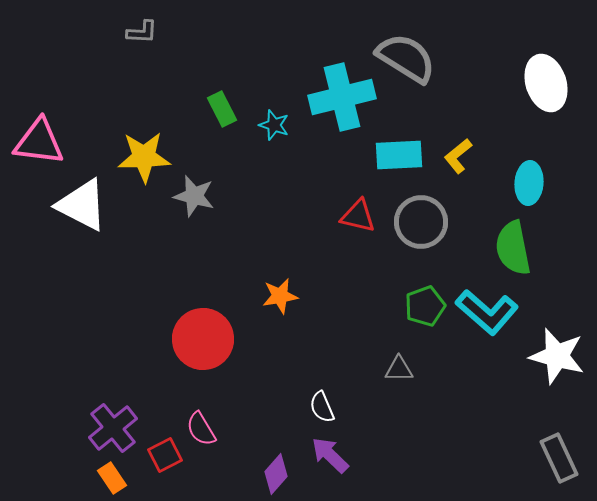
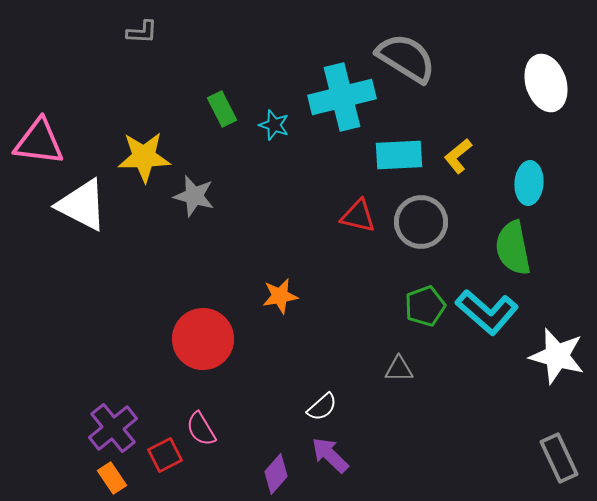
white semicircle: rotated 108 degrees counterclockwise
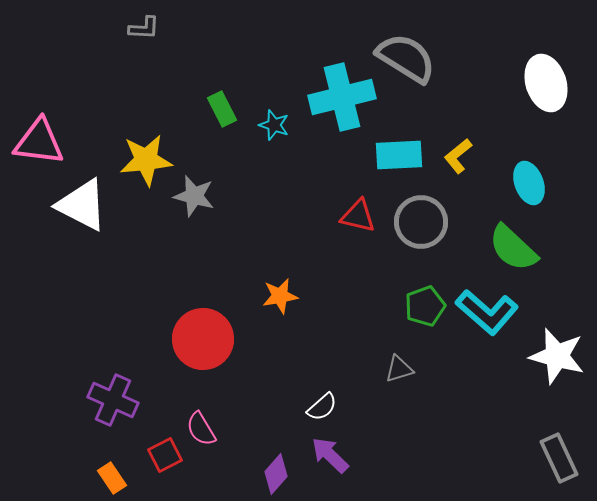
gray L-shape: moved 2 px right, 4 px up
yellow star: moved 2 px right, 3 px down; rotated 4 degrees counterclockwise
cyan ellipse: rotated 24 degrees counterclockwise
green semicircle: rotated 36 degrees counterclockwise
gray triangle: rotated 16 degrees counterclockwise
purple cross: moved 28 px up; rotated 27 degrees counterclockwise
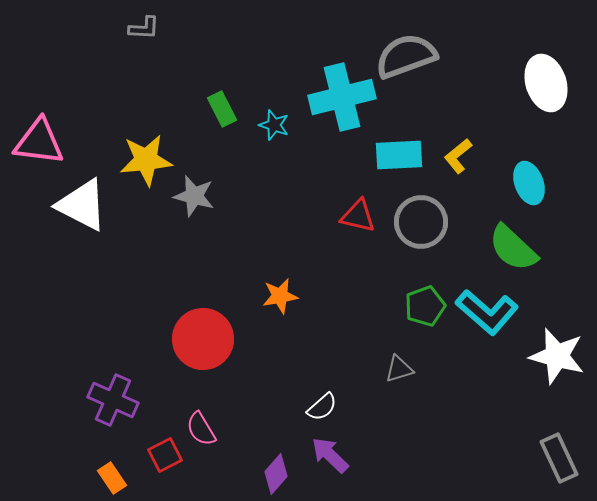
gray semicircle: moved 2 px up; rotated 52 degrees counterclockwise
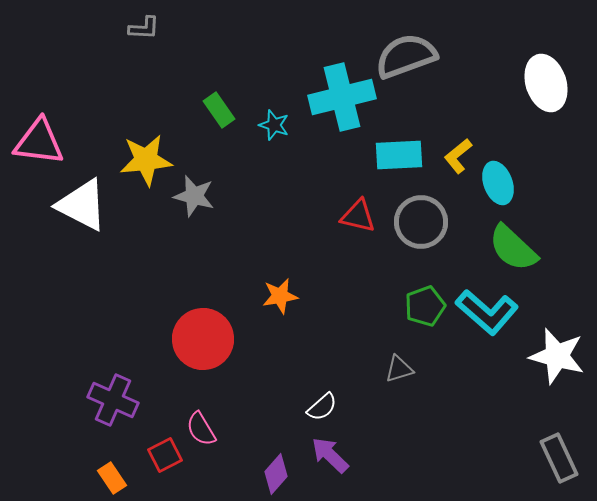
green rectangle: moved 3 px left, 1 px down; rotated 8 degrees counterclockwise
cyan ellipse: moved 31 px left
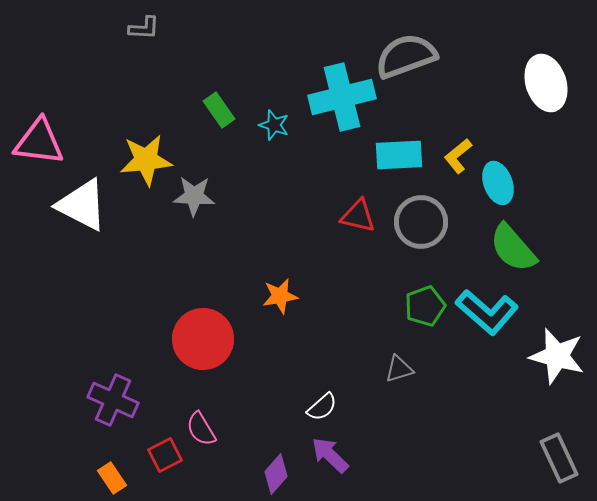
gray star: rotated 12 degrees counterclockwise
green semicircle: rotated 6 degrees clockwise
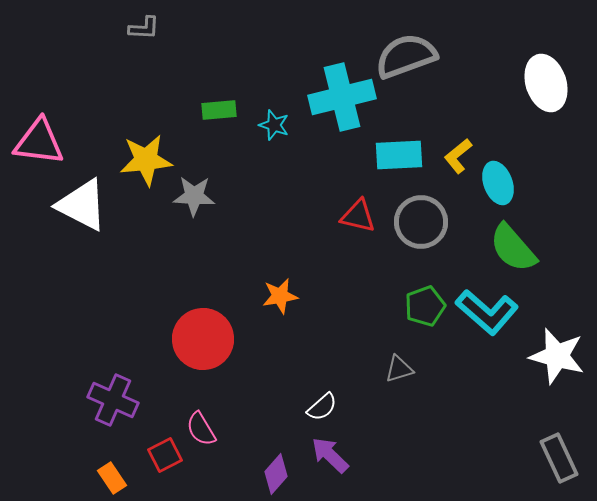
green rectangle: rotated 60 degrees counterclockwise
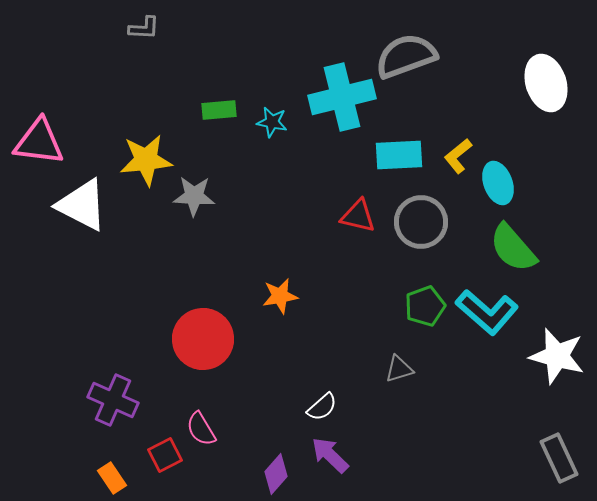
cyan star: moved 2 px left, 3 px up; rotated 8 degrees counterclockwise
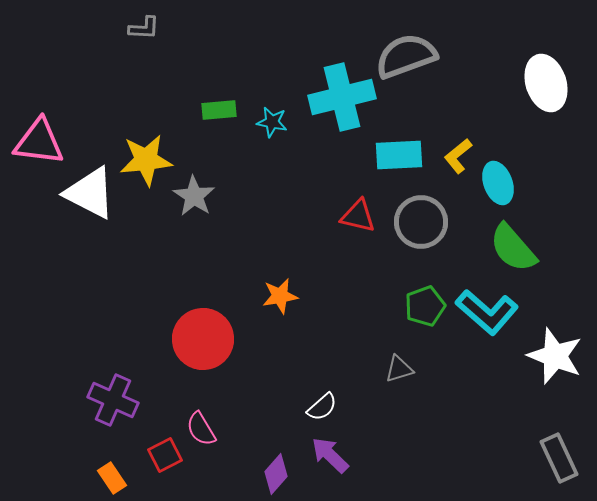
gray star: rotated 30 degrees clockwise
white triangle: moved 8 px right, 12 px up
white star: moved 2 px left; rotated 6 degrees clockwise
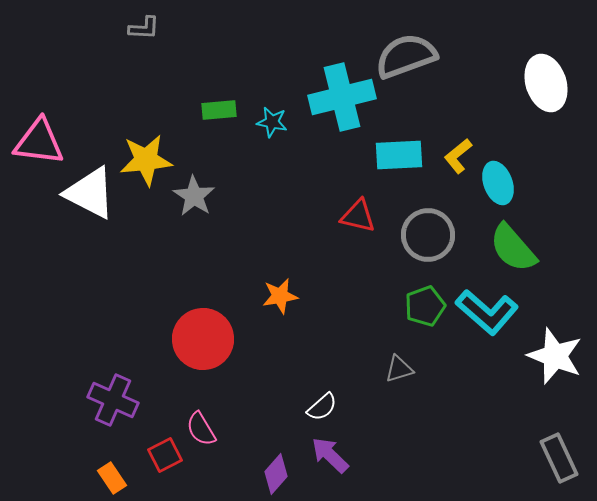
gray circle: moved 7 px right, 13 px down
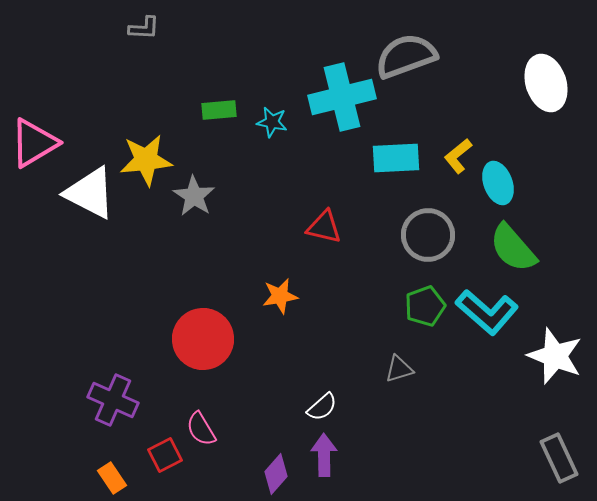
pink triangle: moved 5 px left, 1 px down; rotated 38 degrees counterclockwise
cyan rectangle: moved 3 px left, 3 px down
red triangle: moved 34 px left, 11 px down
purple arrow: moved 6 px left; rotated 45 degrees clockwise
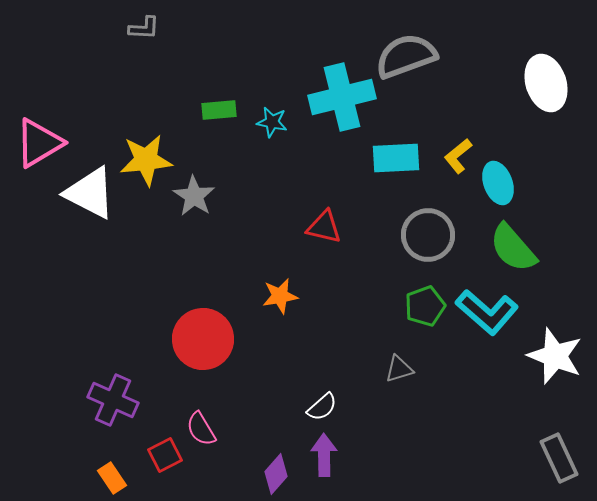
pink triangle: moved 5 px right
